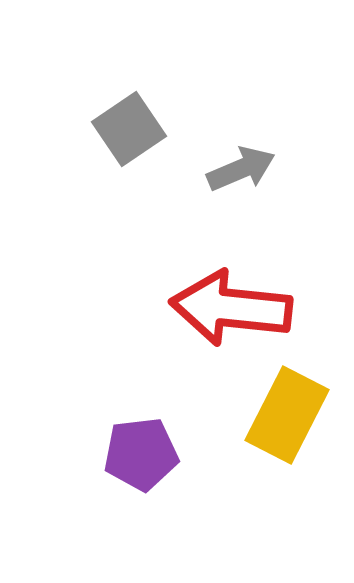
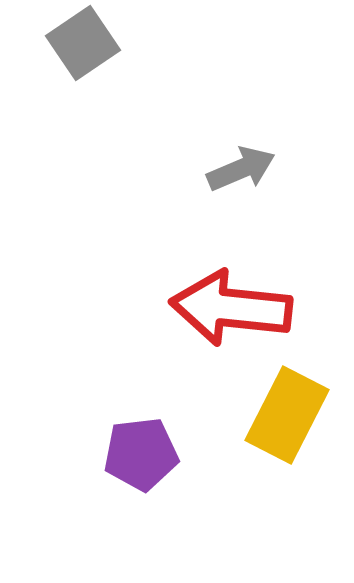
gray square: moved 46 px left, 86 px up
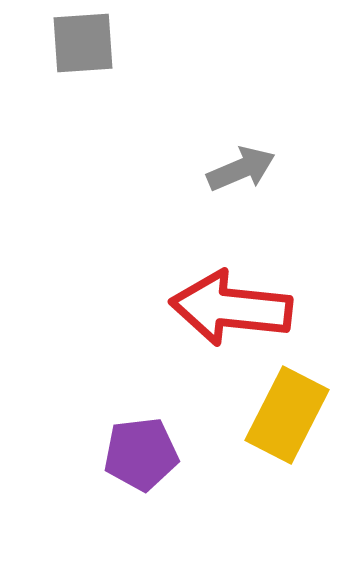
gray square: rotated 30 degrees clockwise
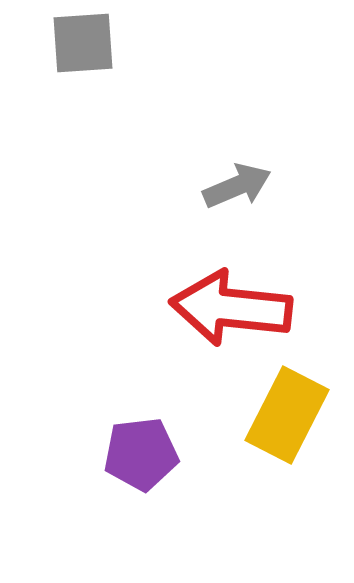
gray arrow: moved 4 px left, 17 px down
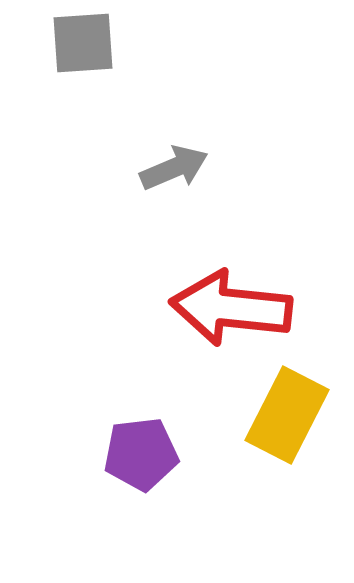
gray arrow: moved 63 px left, 18 px up
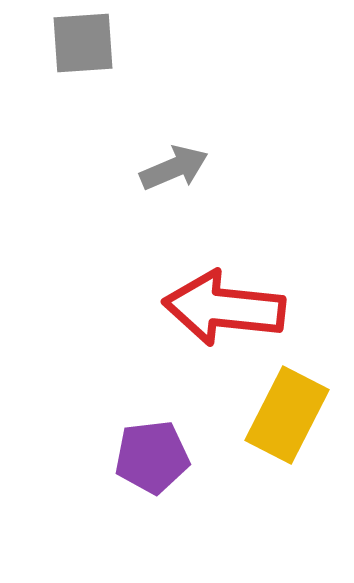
red arrow: moved 7 px left
purple pentagon: moved 11 px right, 3 px down
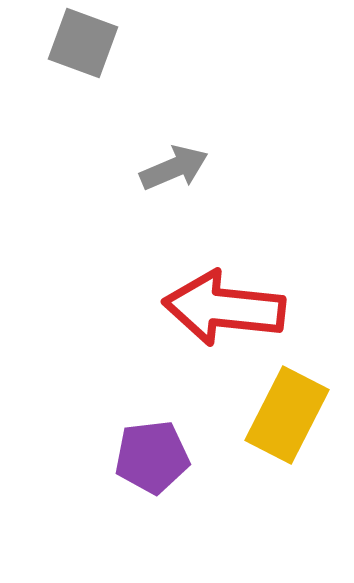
gray square: rotated 24 degrees clockwise
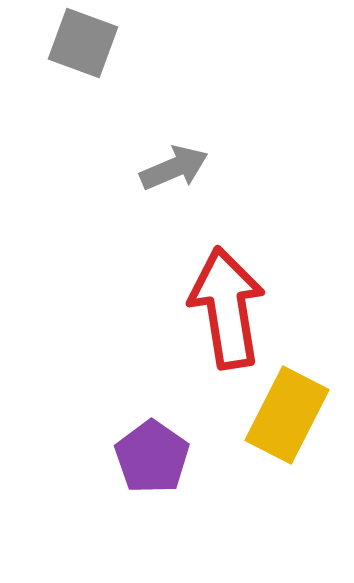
red arrow: moved 3 px right; rotated 75 degrees clockwise
purple pentagon: rotated 30 degrees counterclockwise
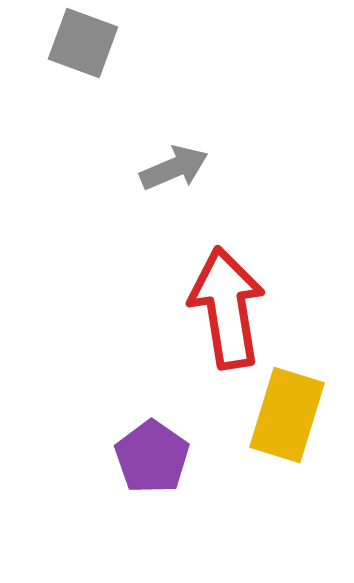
yellow rectangle: rotated 10 degrees counterclockwise
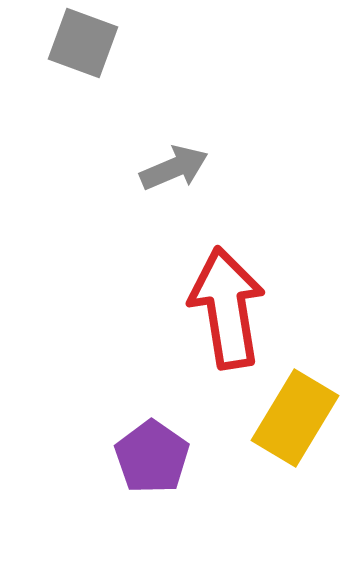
yellow rectangle: moved 8 px right, 3 px down; rotated 14 degrees clockwise
